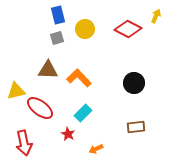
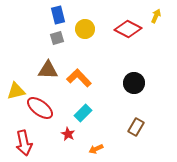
brown rectangle: rotated 54 degrees counterclockwise
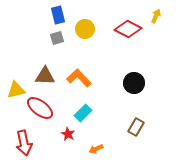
brown triangle: moved 3 px left, 6 px down
yellow triangle: moved 1 px up
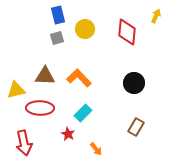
red diamond: moved 1 px left, 3 px down; rotated 68 degrees clockwise
red ellipse: rotated 36 degrees counterclockwise
orange arrow: rotated 104 degrees counterclockwise
